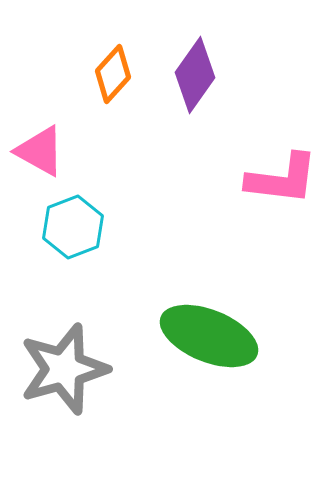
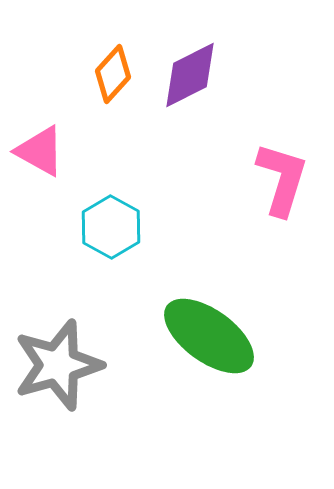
purple diamond: moved 5 px left; rotated 28 degrees clockwise
pink L-shape: rotated 80 degrees counterclockwise
cyan hexagon: moved 38 px right; rotated 10 degrees counterclockwise
green ellipse: rotated 14 degrees clockwise
gray star: moved 6 px left, 4 px up
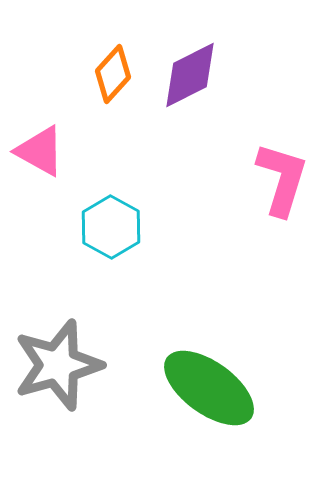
green ellipse: moved 52 px down
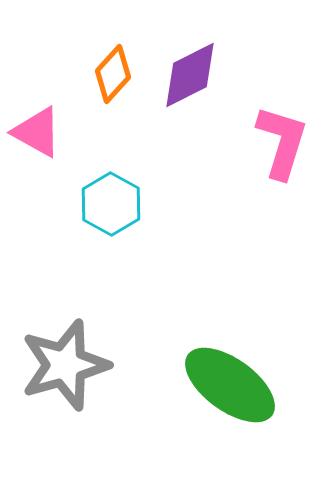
pink triangle: moved 3 px left, 19 px up
pink L-shape: moved 37 px up
cyan hexagon: moved 23 px up
gray star: moved 7 px right
green ellipse: moved 21 px right, 3 px up
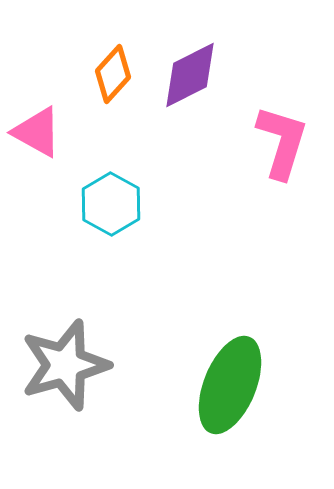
green ellipse: rotated 76 degrees clockwise
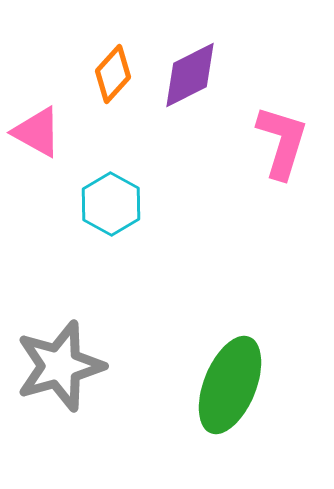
gray star: moved 5 px left, 1 px down
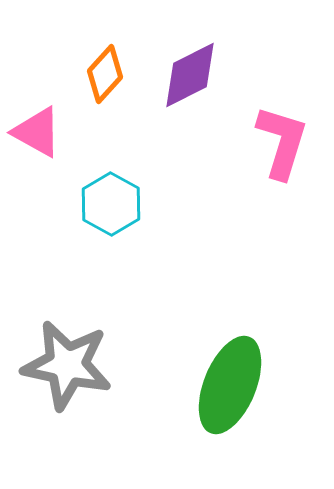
orange diamond: moved 8 px left
gray star: moved 7 px right, 1 px up; rotated 28 degrees clockwise
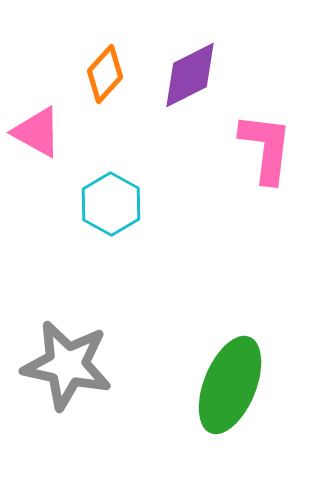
pink L-shape: moved 16 px left, 6 px down; rotated 10 degrees counterclockwise
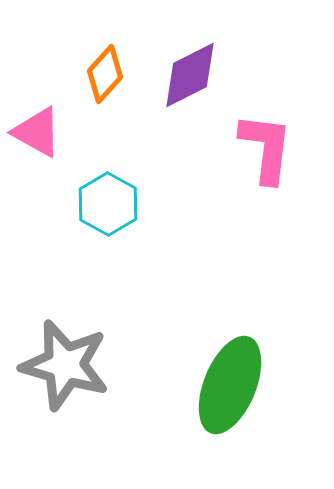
cyan hexagon: moved 3 px left
gray star: moved 2 px left; rotated 4 degrees clockwise
